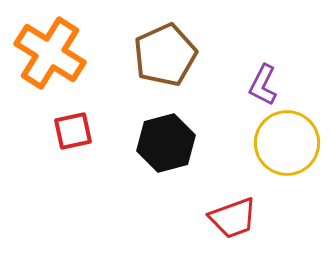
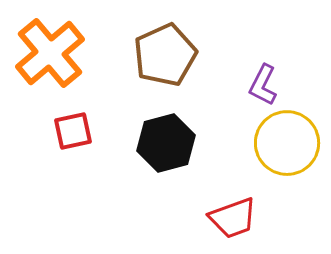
orange cross: rotated 18 degrees clockwise
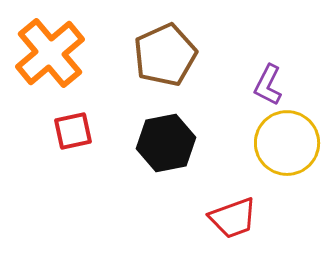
purple L-shape: moved 5 px right
black hexagon: rotated 4 degrees clockwise
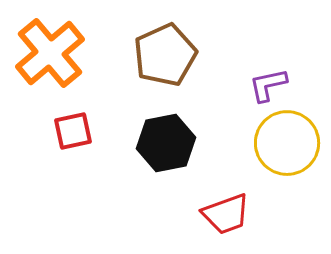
purple L-shape: rotated 51 degrees clockwise
red trapezoid: moved 7 px left, 4 px up
